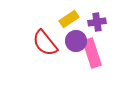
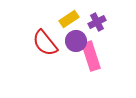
purple cross: rotated 18 degrees counterclockwise
pink rectangle: moved 1 px left, 3 px down
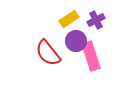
purple cross: moved 1 px left, 2 px up
red semicircle: moved 3 px right, 10 px down
